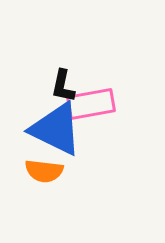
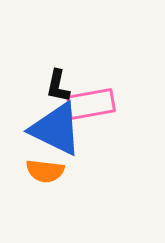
black L-shape: moved 5 px left
orange semicircle: moved 1 px right
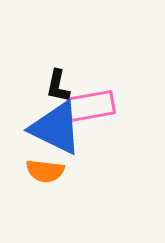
pink rectangle: moved 2 px down
blue triangle: moved 1 px up
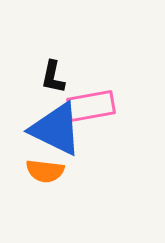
black L-shape: moved 5 px left, 9 px up
blue triangle: moved 1 px down
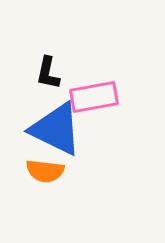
black L-shape: moved 5 px left, 4 px up
pink rectangle: moved 3 px right, 9 px up
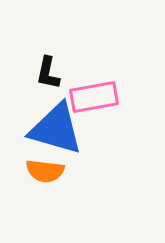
blue triangle: rotated 10 degrees counterclockwise
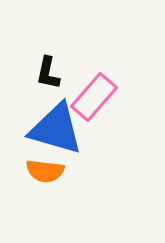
pink rectangle: rotated 39 degrees counterclockwise
